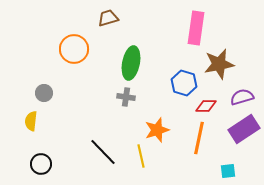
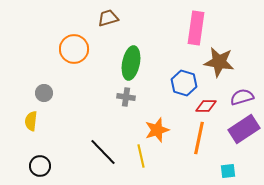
brown star: moved 2 px up; rotated 20 degrees clockwise
black circle: moved 1 px left, 2 px down
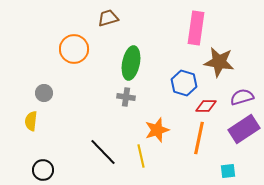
black circle: moved 3 px right, 4 px down
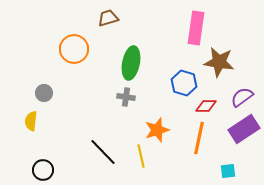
purple semicircle: rotated 20 degrees counterclockwise
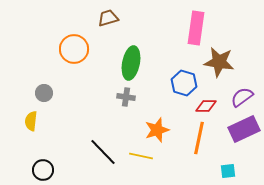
purple rectangle: rotated 8 degrees clockwise
yellow line: rotated 65 degrees counterclockwise
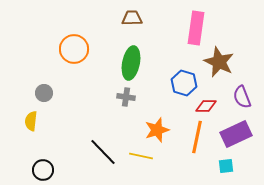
brown trapezoid: moved 24 px right; rotated 15 degrees clockwise
brown star: rotated 16 degrees clockwise
purple semicircle: rotated 75 degrees counterclockwise
purple rectangle: moved 8 px left, 5 px down
orange line: moved 2 px left, 1 px up
cyan square: moved 2 px left, 5 px up
